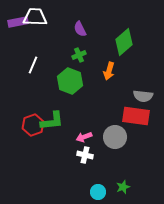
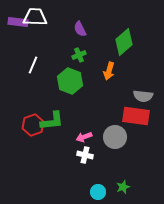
purple rectangle: rotated 18 degrees clockwise
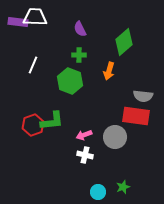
green cross: rotated 24 degrees clockwise
pink arrow: moved 2 px up
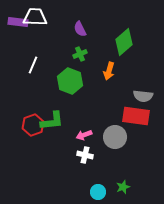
green cross: moved 1 px right, 1 px up; rotated 24 degrees counterclockwise
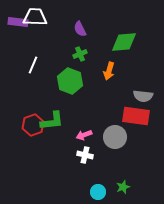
green diamond: rotated 36 degrees clockwise
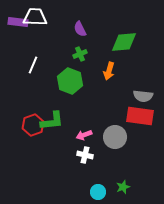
red rectangle: moved 4 px right
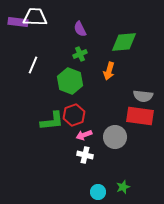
red hexagon: moved 41 px right, 10 px up
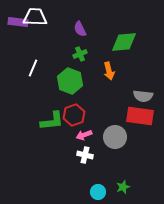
white line: moved 3 px down
orange arrow: rotated 30 degrees counterclockwise
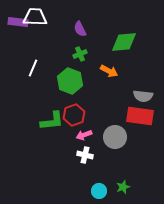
orange arrow: rotated 48 degrees counterclockwise
cyan circle: moved 1 px right, 1 px up
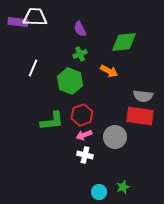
red hexagon: moved 8 px right
cyan circle: moved 1 px down
